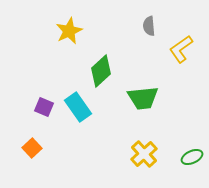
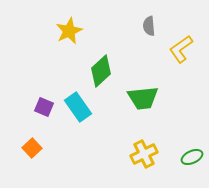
yellow cross: rotated 16 degrees clockwise
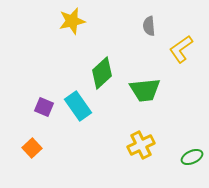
yellow star: moved 3 px right, 10 px up; rotated 12 degrees clockwise
green diamond: moved 1 px right, 2 px down
green trapezoid: moved 2 px right, 8 px up
cyan rectangle: moved 1 px up
yellow cross: moved 3 px left, 9 px up
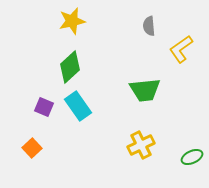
green diamond: moved 32 px left, 6 px up
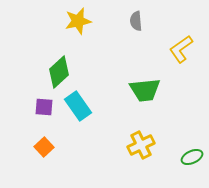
yellow star: moved 6 px right
gray semicircle: moved 13 px left, 5 px up
green diamond: moved 11 px left, 5 px down
purple square: rotated 18 degrees counterclockwise
orange square: moved 12 px right, 1 px up
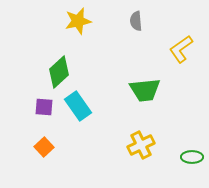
green ellipse: rotated 25 degrees clockwise
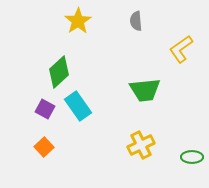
yellow star: rotated 20 degrees counterclockwise
purple square: moved 1 px right, 2 px down; rotated 24 degrees clockwise
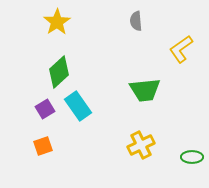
yellow star: moved 21 px left, 1 px down
purple square: rotated 30 degrees clockwise
orange square: moved 1 px left, 1 px up; rotated 24 degrees clockwise
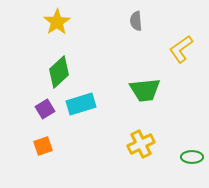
cyan rectangle: moved 3 px right, 2 px up; rotated 72 degrees counterclockwise
yellow cross: moved 1 px up
